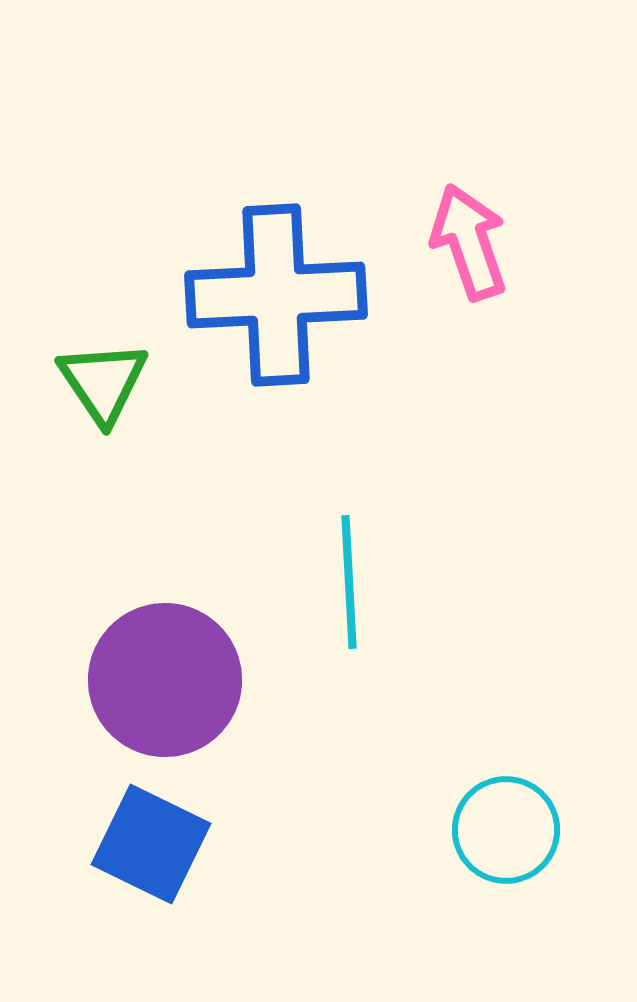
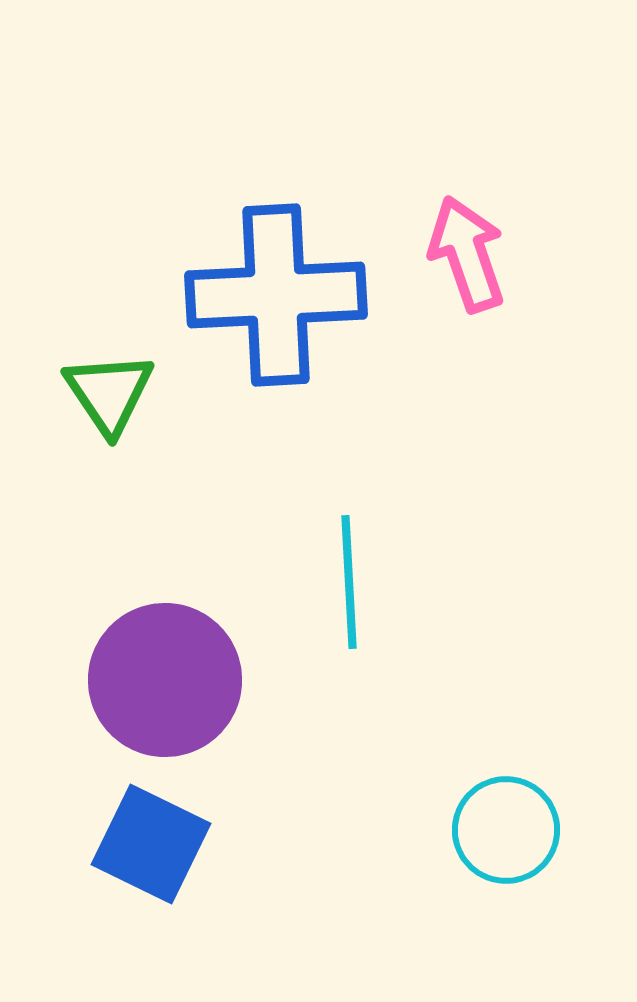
pink arrow: moved 2 px left, 12 px down
green triangle: moved 6 px right, 11 px down
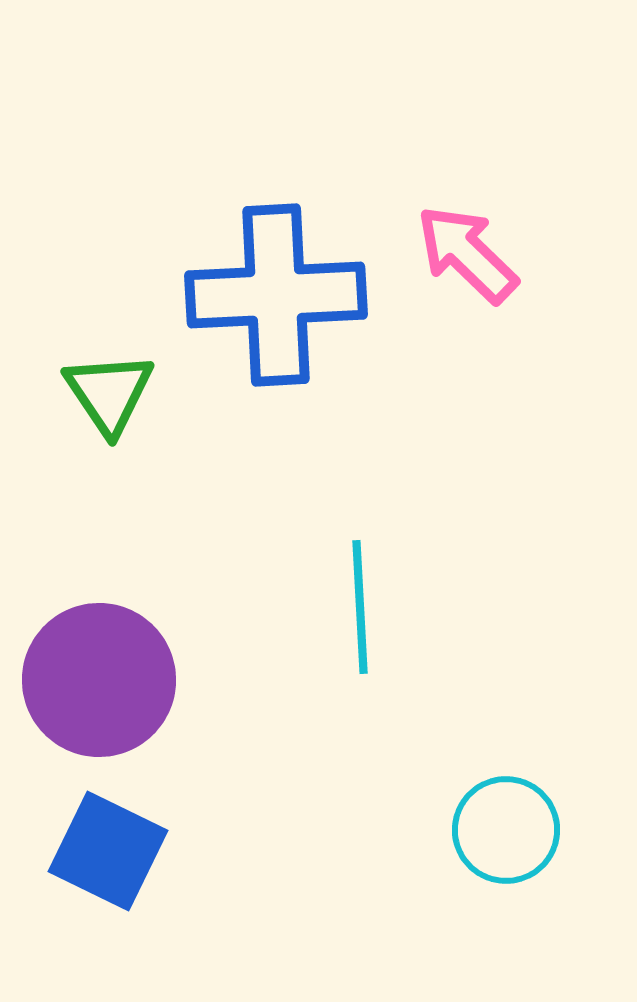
pink arrow: rotated 27 degrees counterclockwise
cyan line: moved 11 px right, 25 px down
purple circle: moved 66 px left
blue square: moved 43 px left, 7 px down
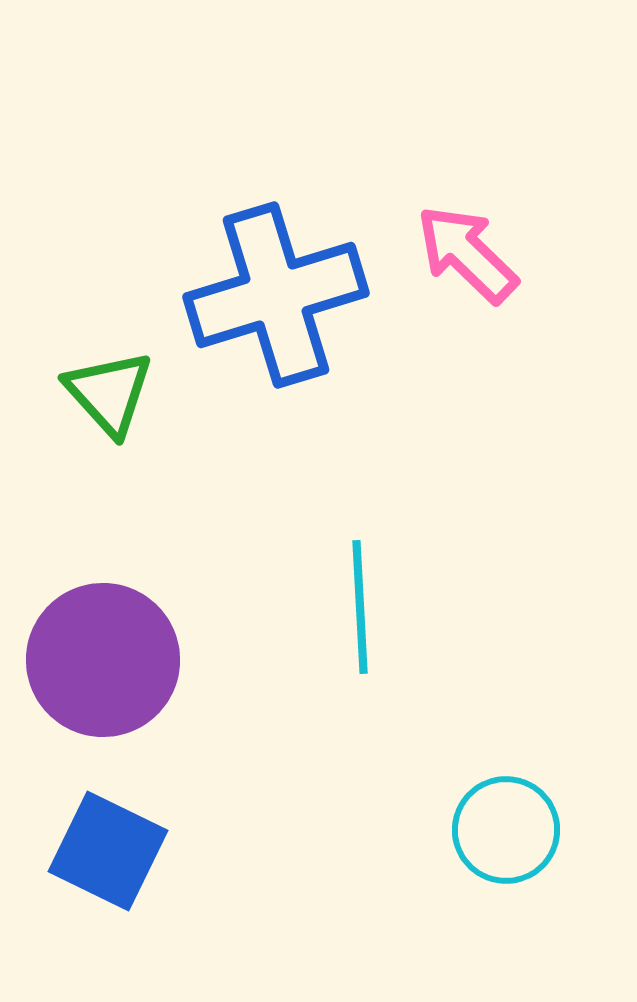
blue cross: rotated 14 degrees counterclockwise
green triangle: rotated 8 degrees counterclockwise
purple circle: moved 4 px right, 20 px up
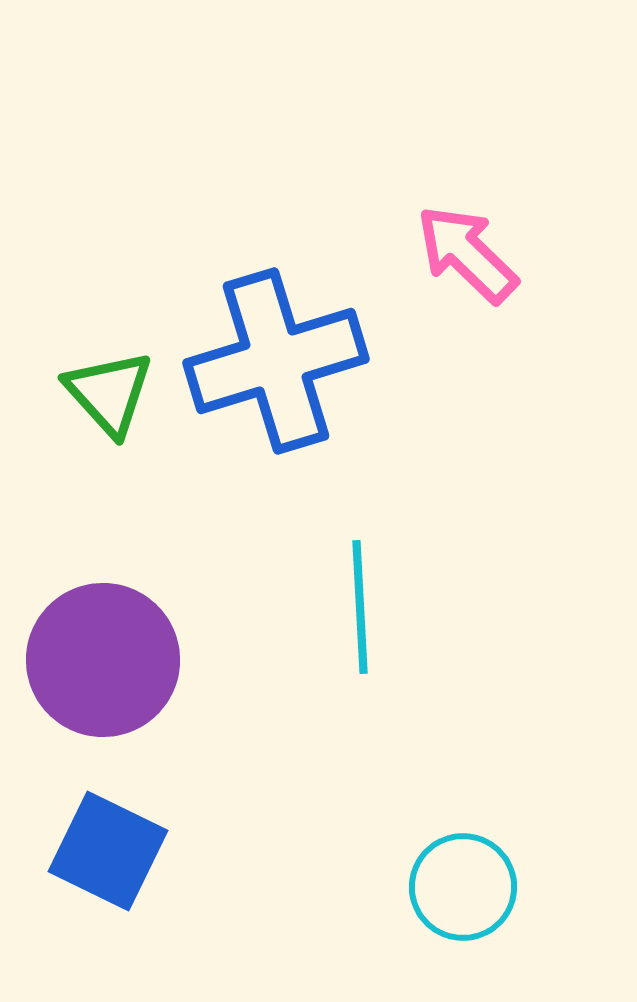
blue cross: moved 66 px down
cyan circle: moved 43 px left, 57 px down
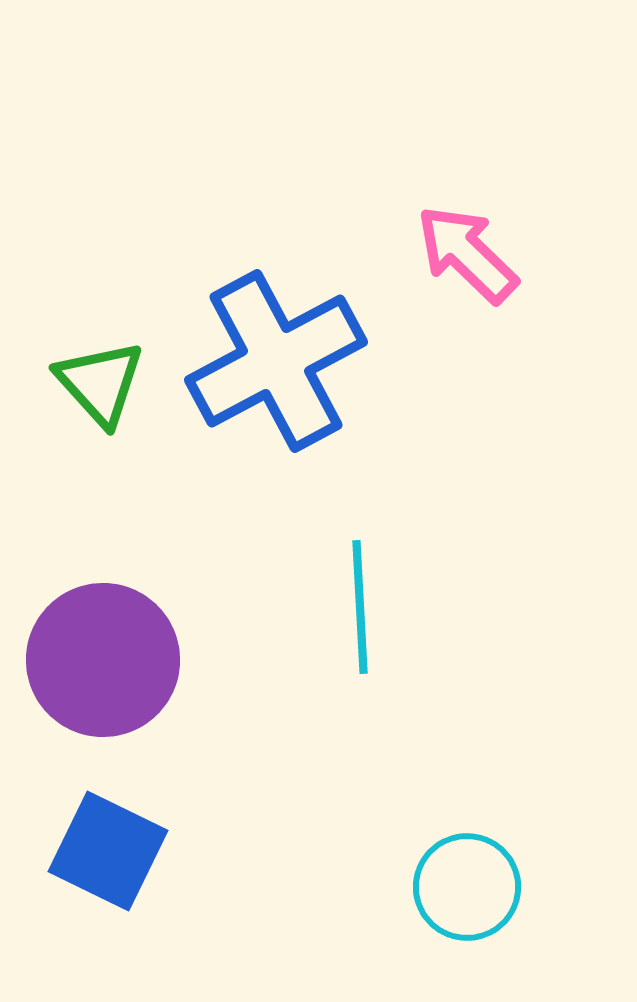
blue cross: rotated 11 degrees counterclockwise
green triangle: moved 9 px left, 10 px up
cyan circle: moved 4 px right
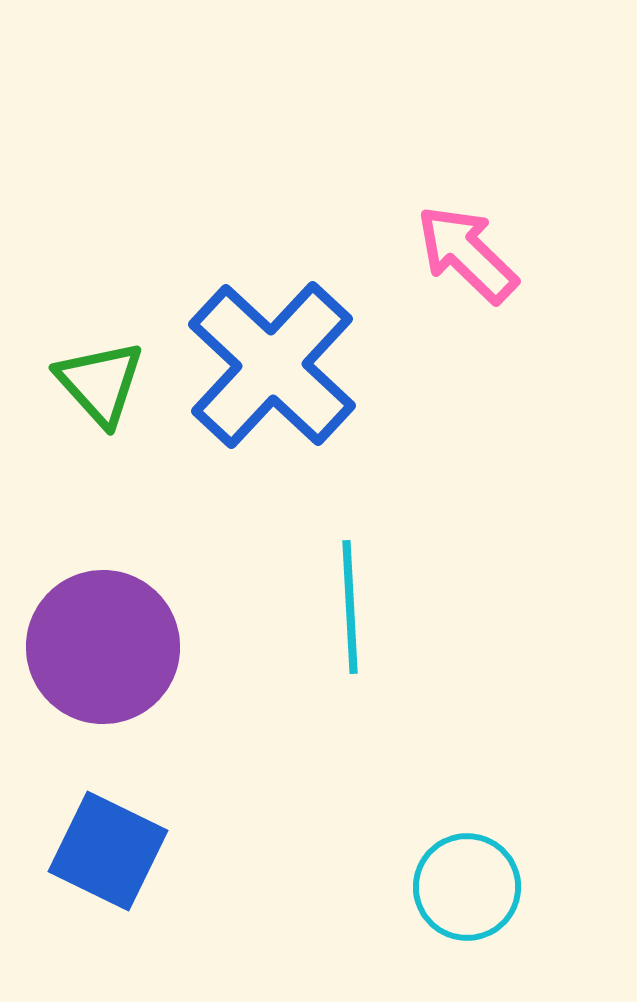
blue cross: moved 4 px left, 4 px down; rotated 19 degrees counterclockwise
cyan line: moved 10 px left
purple circle: moved 13 px up
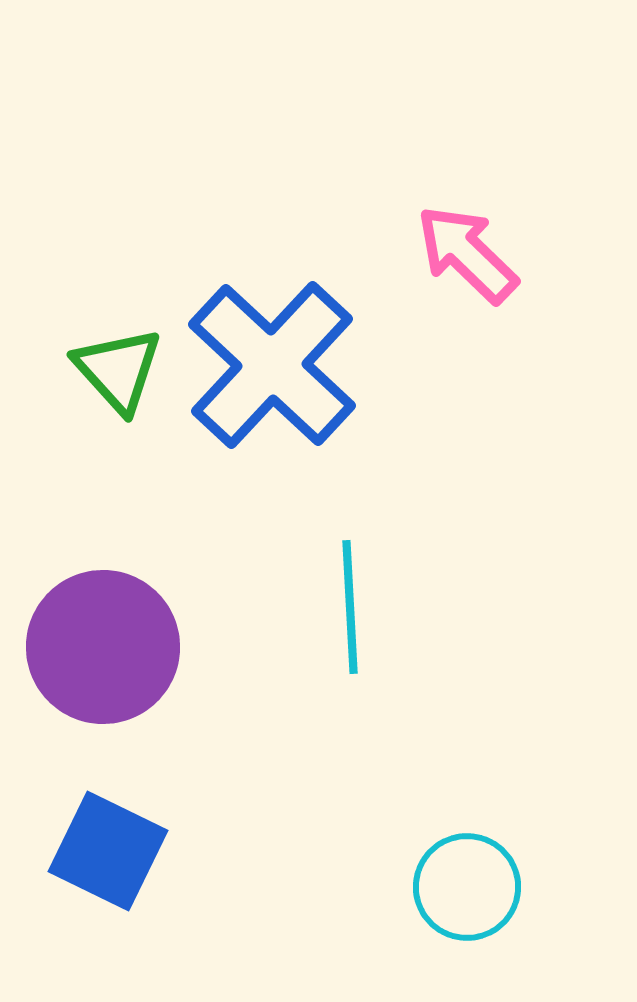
green triangle: moved 18 px right, 13 px up
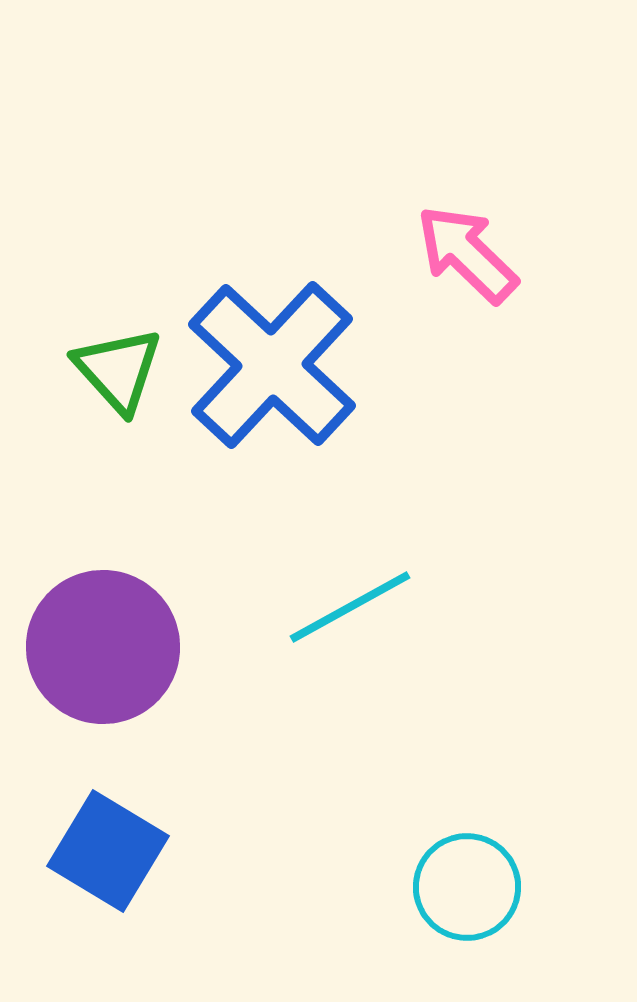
cyan line: rotated 64 degrees clockwise
blue square: rotated 5 degrees clockwise
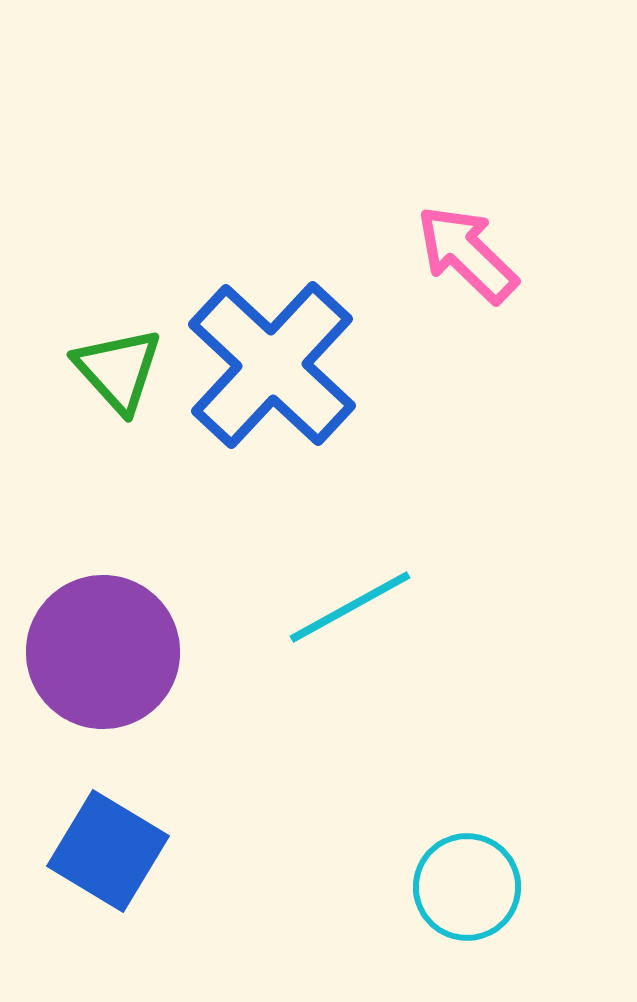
purple circle: moved 5 px down
